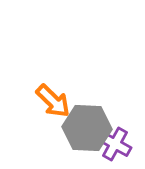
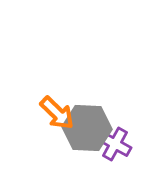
orange arrow: moved 4 px right, 12 px down
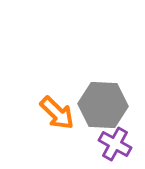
gray hexagon: moved 16 px right, 23 px up
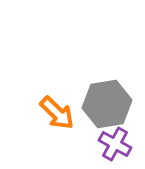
gray hexagon: moved 4 px right, 1 px up; rotated 12 degrees counterclockwise
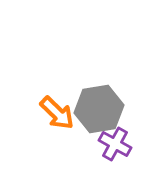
gray hexagon: moved 8 px left, 5 px down
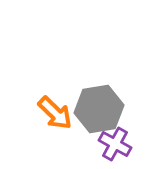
orange arrow: moved 2 px left
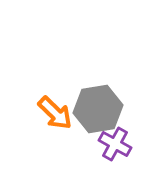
gray hexagon: moved 1 px left
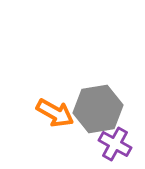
orange arrow: rotated 15 degrees counterclockwise
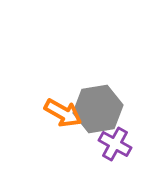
orange arrow: moved 8 px right
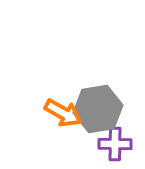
purple cross: rotated 28 degrees counterclockwise
